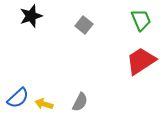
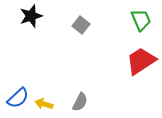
gray square: moved 3 px left
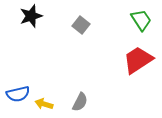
green trapezoid: rotated 10 degrees counterclockwise
red trapezoid: moved 3 px left, 1 px up
blue semicircle: moved 4 px up; rotated 30 degrees clockwise
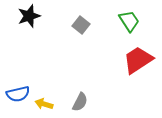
black star: moved 2 px left
green trapezoid: moved 12 px left, 1 px down
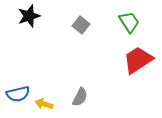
green trapezoid: moved 1 px down
gray semicircle: moved 5 px up
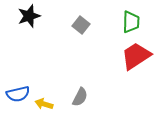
green trapezoid: moved 2 px right; rotated 35 degrees clockwise
red trapezoid: moved 2 px left, 4 px up
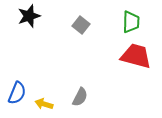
red trapezoid: rotated 48 degrees clockwise
blue semicircle: moved 1 px left, 1 px up; rotated 55 degrees counterclockwise
